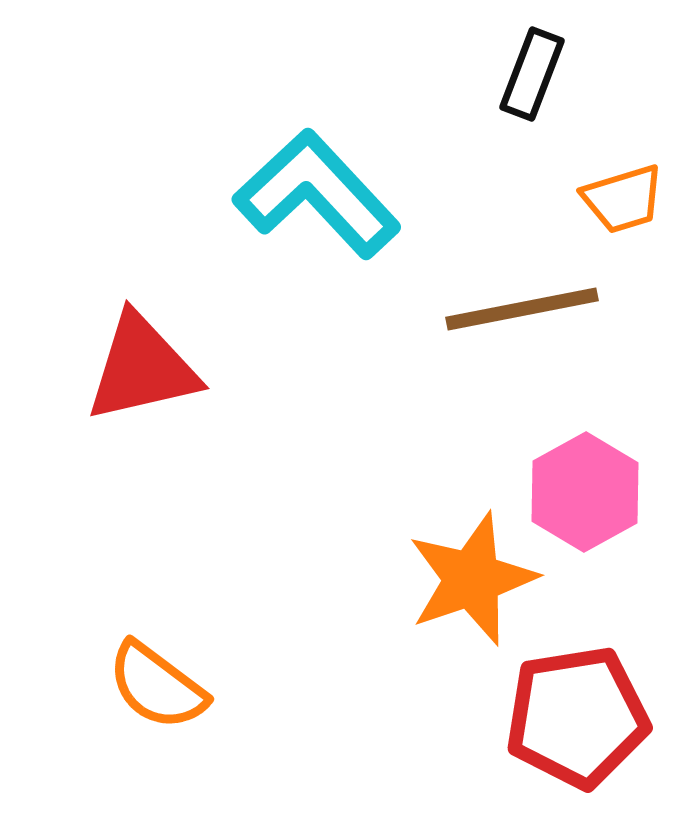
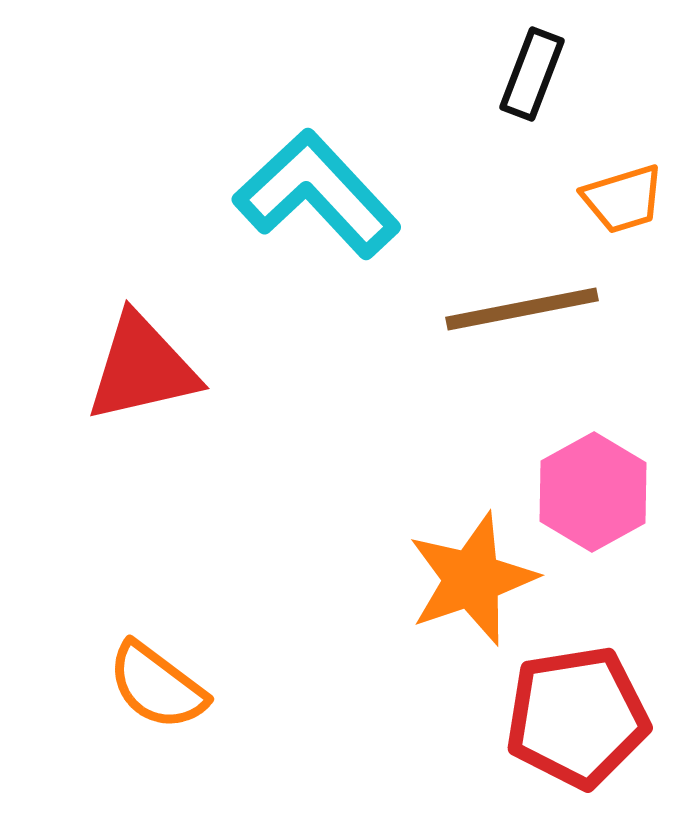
pink hexagon: moved 8 px right
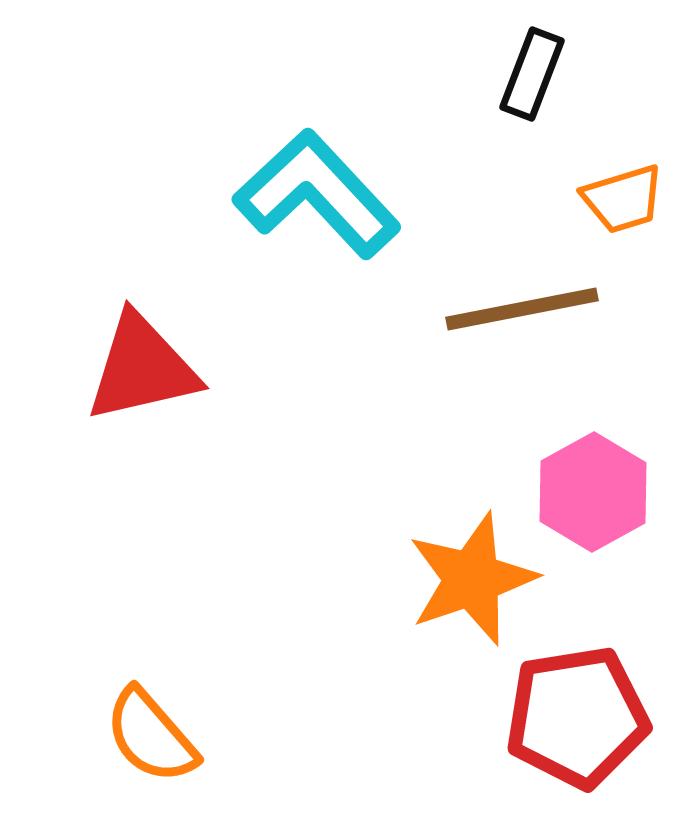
orange semicircle: moved 6 px left, 50 px down; rotated 12 degrees clockwise
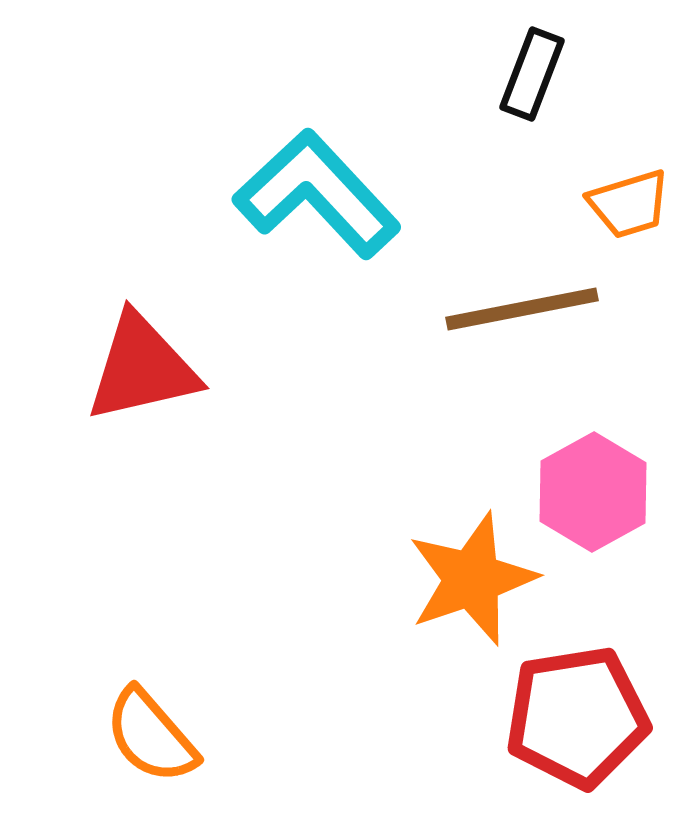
orange trapezoid: moved 6 px right, 5 px down
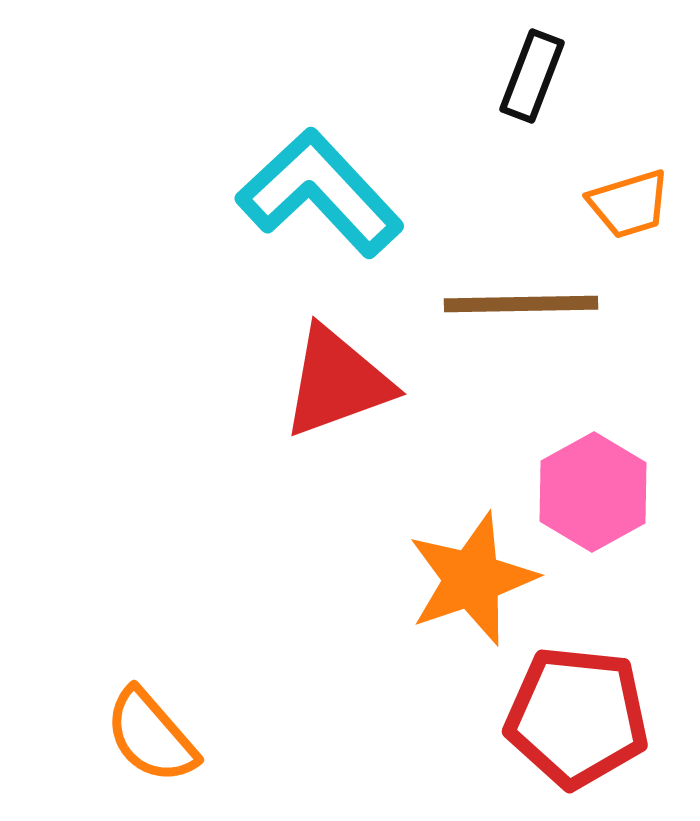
black rectangle: moved 2 px down
cyan L-shape: moved 3 px right, 1 px up
brown line: moved 1 px left, 5 px up; rotated 10 degrees clockwise
red triangle: moved 195 px right, 14 px down; rotated 7 degrees counterclockwise
red pentagon: rotated 15 degrees clockwise
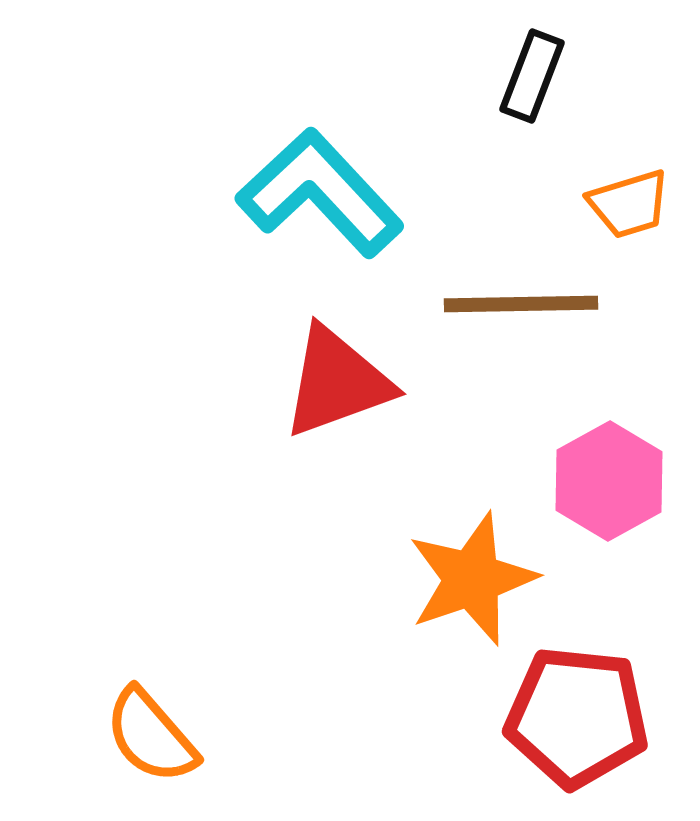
pink hexagon: moved 16 px right, 11 px up
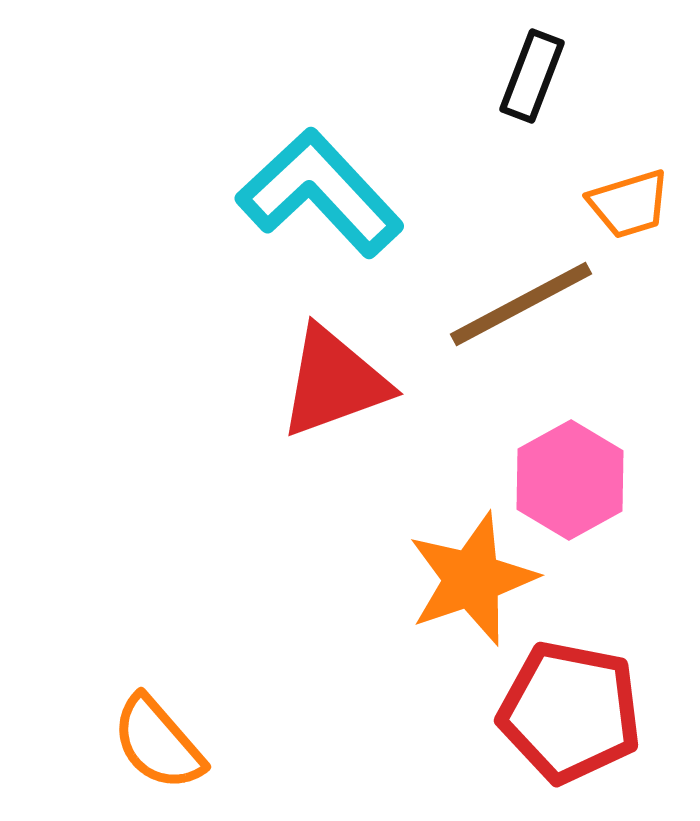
brown line: rotated 27 degrees counterclockwise
red triangle: moved 3 px left
pink hexagon: moved 39 px left, 1 px up
red pentagon: moved 7 px left, 5 px up; rotated 5 degrees clockwise
orange semicircle: moved 7 px right, 7 px down
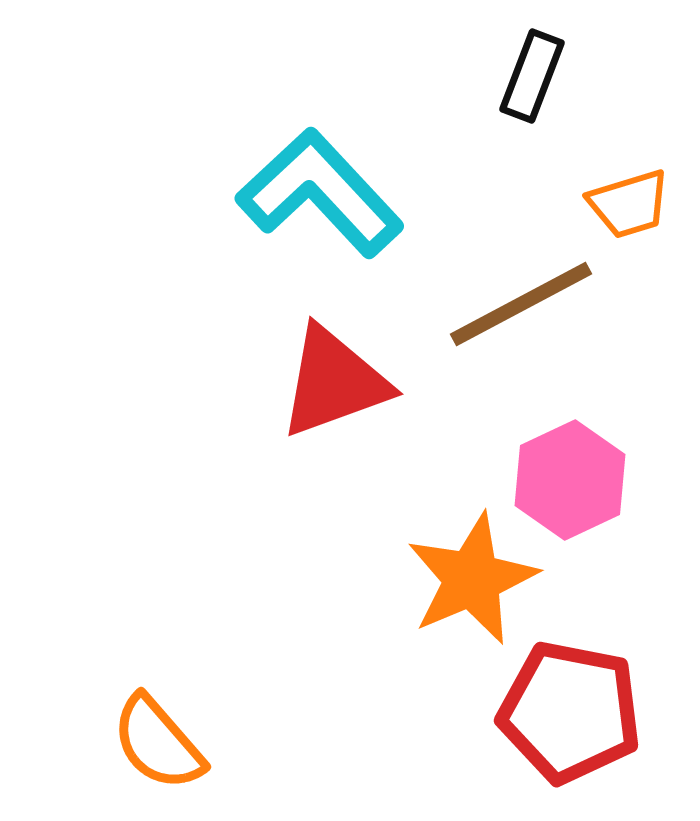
pink hexagon: rotated 4 degrees clockwise
orange star: rotated 4 degrees counterclockwise
